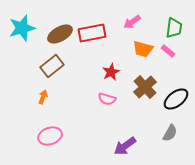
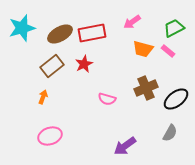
green trapezoid: rotated 125 degrees counterclockwise
red star: moved 27 px left, 8 px up
brown cross: moved 1 px right, 1 px down; rotated 20 degrees clockwise
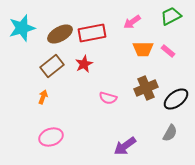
green trapezoid: moved 3 px left, 12 px up
orange trapezoid: rotated 15 degrees counterclockwise
pink semicircle: moved 1 px right, 1 px up
pink ellipse: moved 1 px right, 1 px down
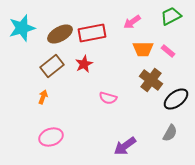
brown cross: moved 5 px right, 8 px up; rotated 30 degrees counterclockwise
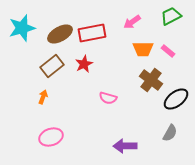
purple arrow: rotated 35 degrees clockwise
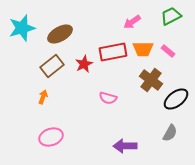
red rectangle: moved 21 px right, 19 px down
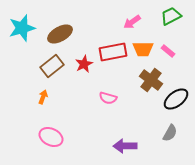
pink ellipse: rotated 45 degrees clockwise
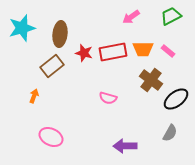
pink arrow: moved 1 px left, 5 px up
brown ellipse: rotated 55 degrees counterclockwise
red star: moved 11 px up; rotated 30 degrees counterclockwise
orange arrow: moved 9 px left, 1 px up
